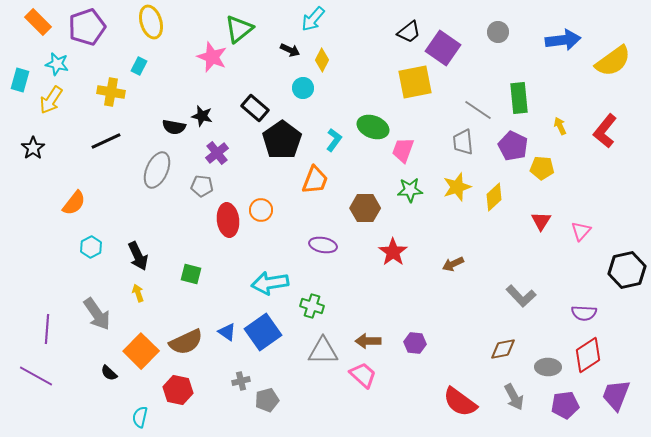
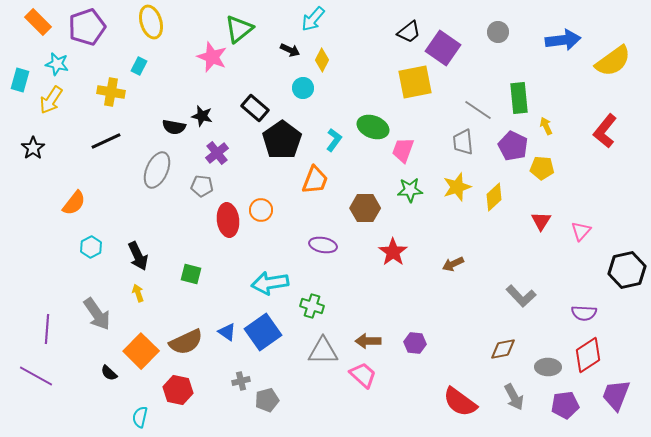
yellow arrow at (560, 126): moved 14 px left
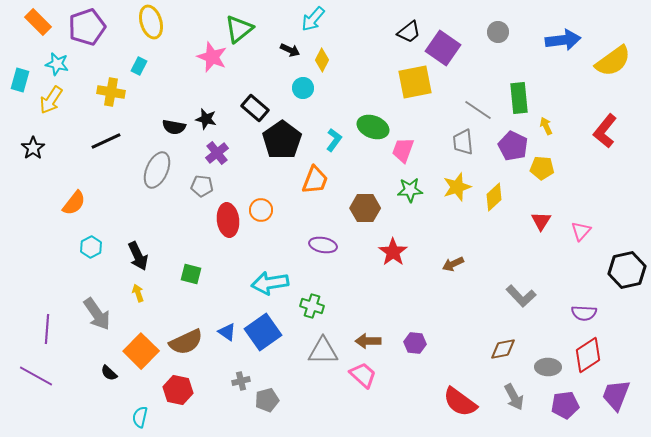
black star at (202, 116): moved 4 px right, 3 px down
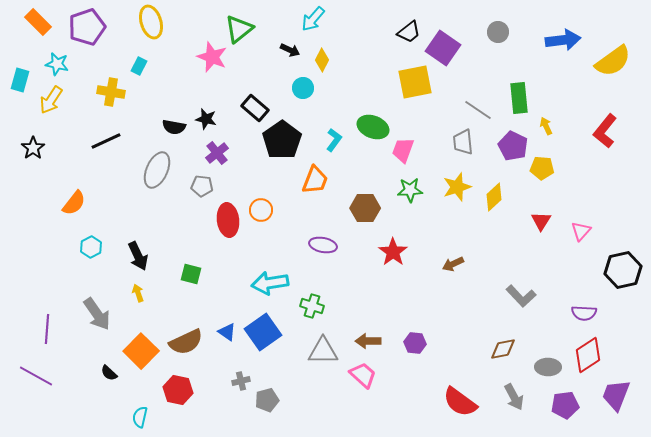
black hexagon at (627, 270): moved 4 px left
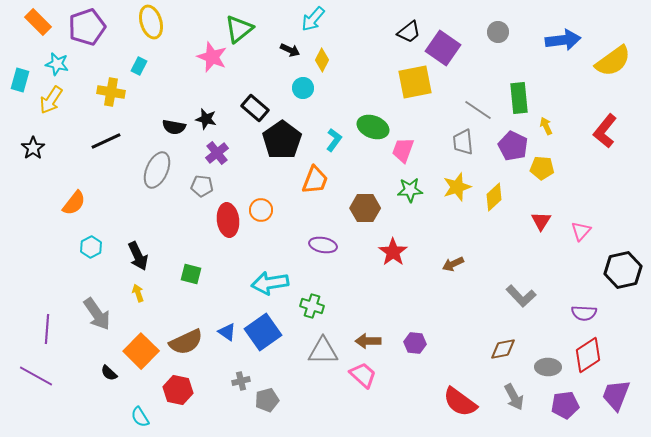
cyan semicircle at (140, 417): rotated 45 degrees counterclockwise
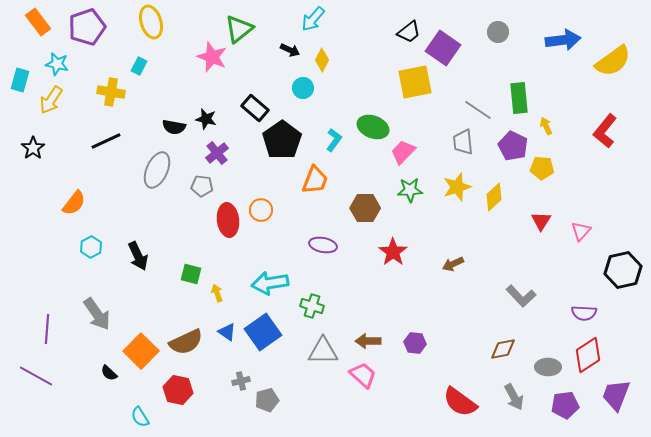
orange rectangle at (38, 22): rotated 8 degrees clockwise
pink trapezoid at (403, 150): moved 2 px down; rotated 24 degrees clockwise
yellow arrow at (138, 293): moved 79 px right
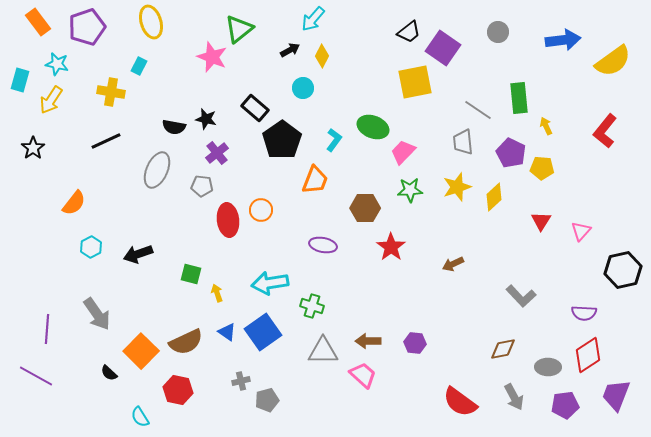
black arrow at (290, 50): rotated 54 degrees counterclockwise
yellow diamond at (322, 60): moved 4 px up
purple pentagon at (513, 146): moved 2 px left, 7 px down
red star at (393, 252): moved 2 px left, 5 px up
black arrow at (138, 256): moved 2 px up; rotated 96 degrees clockwise
